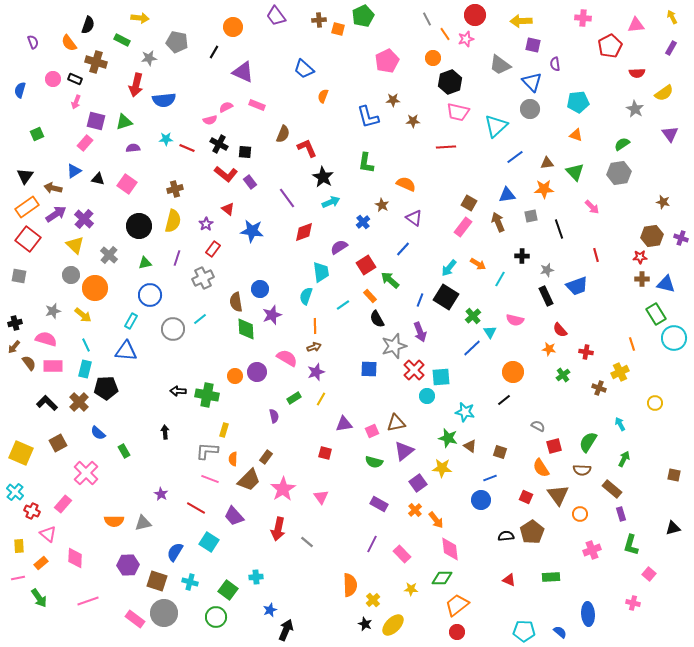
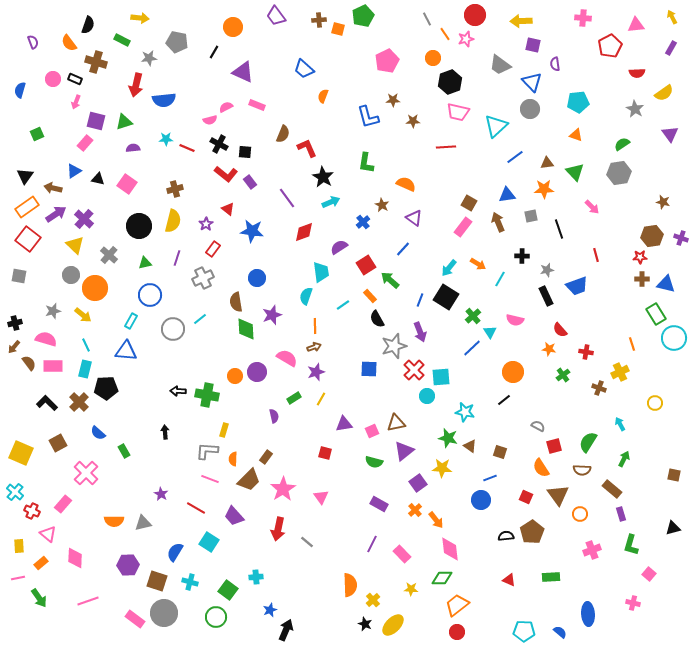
blue circle at (260, 289): moved 3 px left, 11 px up
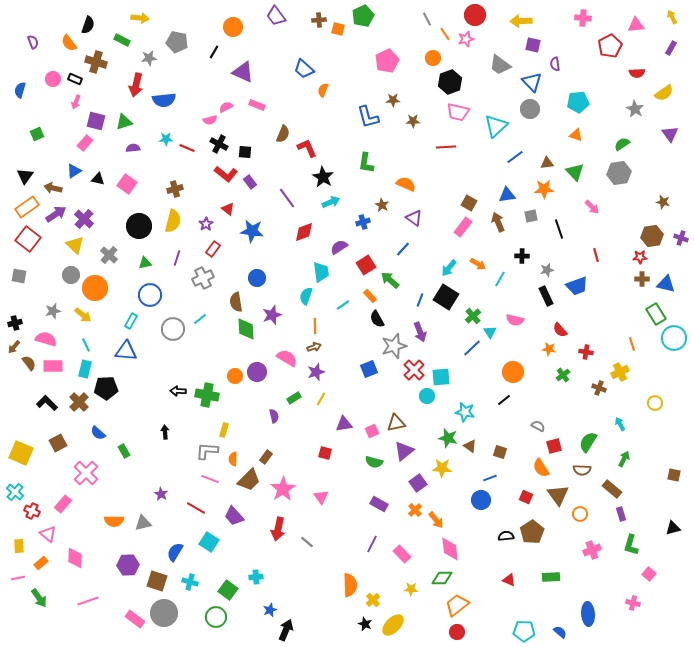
orange semicircle at (323, 96): moved 6 px up
blue cross at (363, 222): rotated 24 degrees clockwise
blue square at (369, 369): rotated 24 degrees counterclockwise
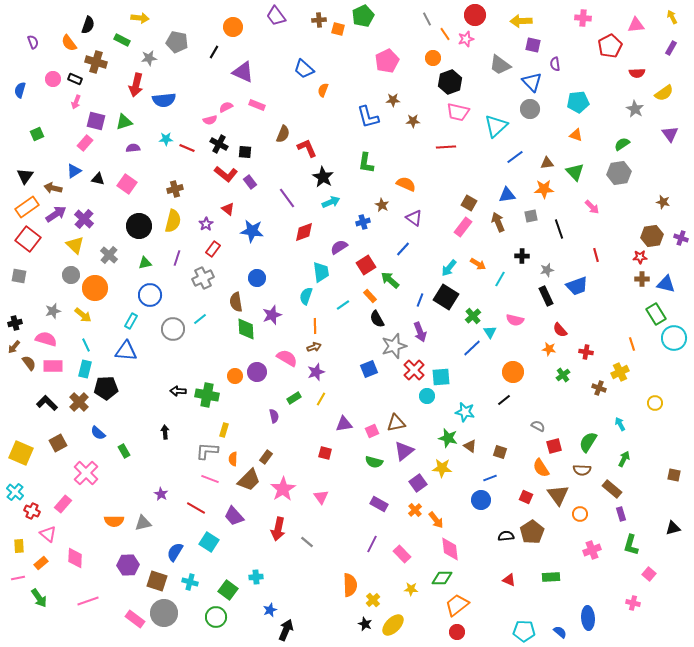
blue ellipse at (588, 614): moved 4 px down
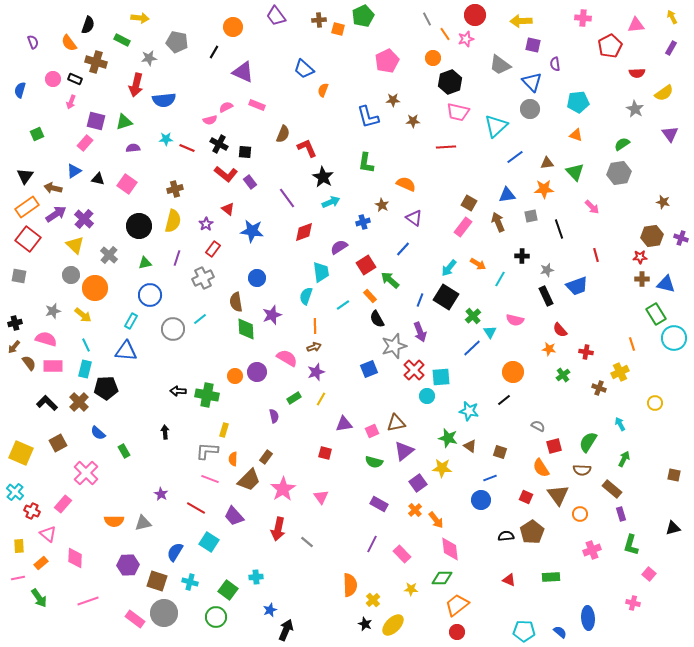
pink arrow at (76, 102): moved 5 px left
cyan star at (465, 412): moved 4 px right, 1 px up
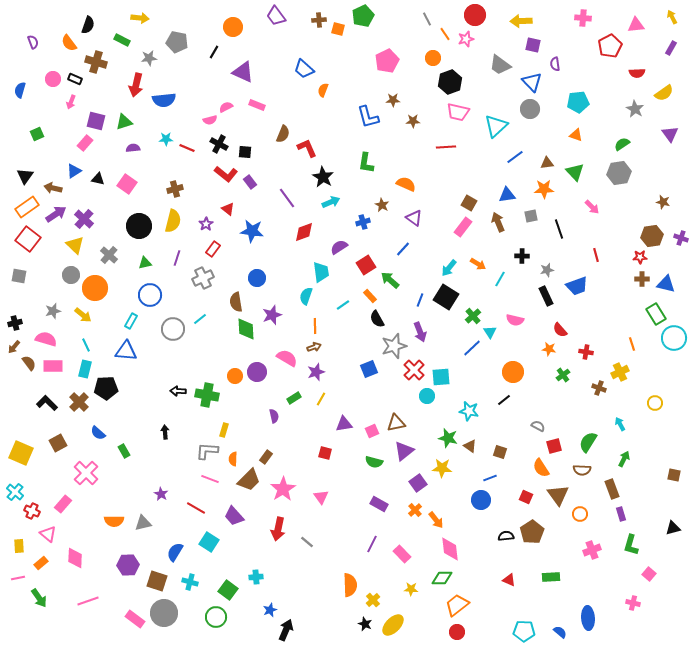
brown rectangle at (612, 489): rotated 30 degrees clockwise
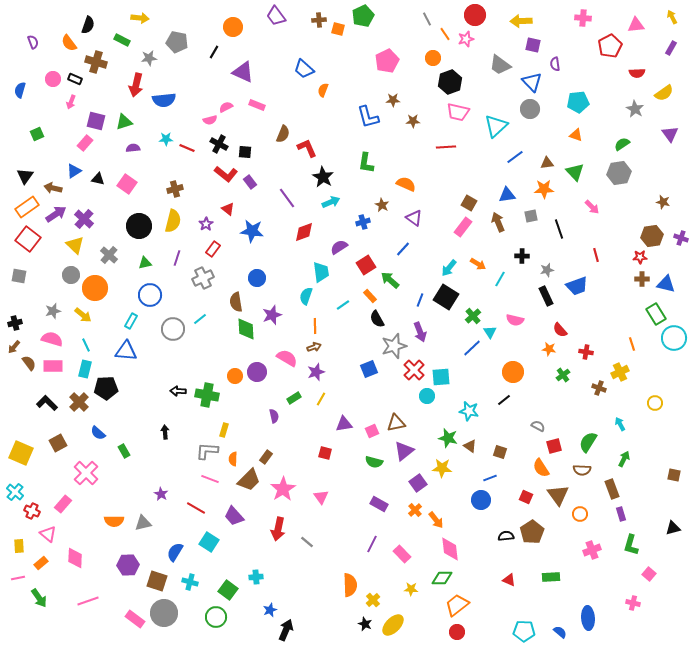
pink semicircle at (46, 339): moved 6 px right
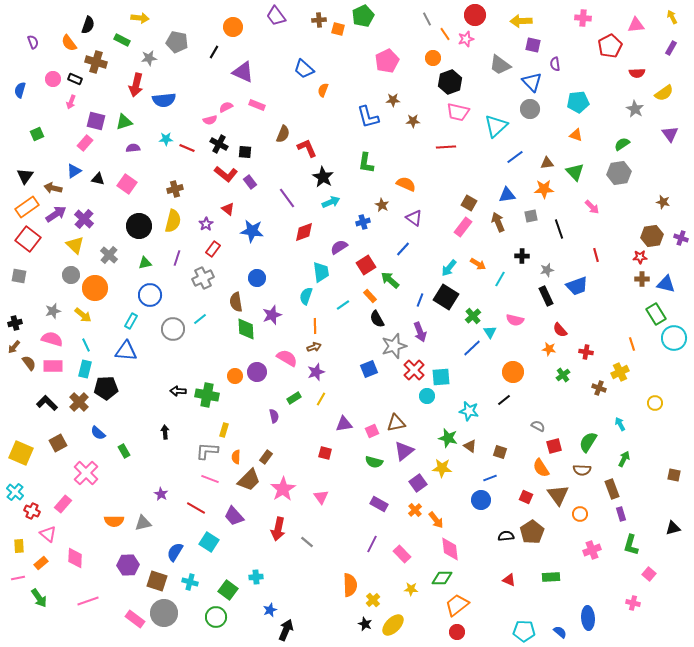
orange semicircle at (233, 459): moved 3 px right, 2 px up
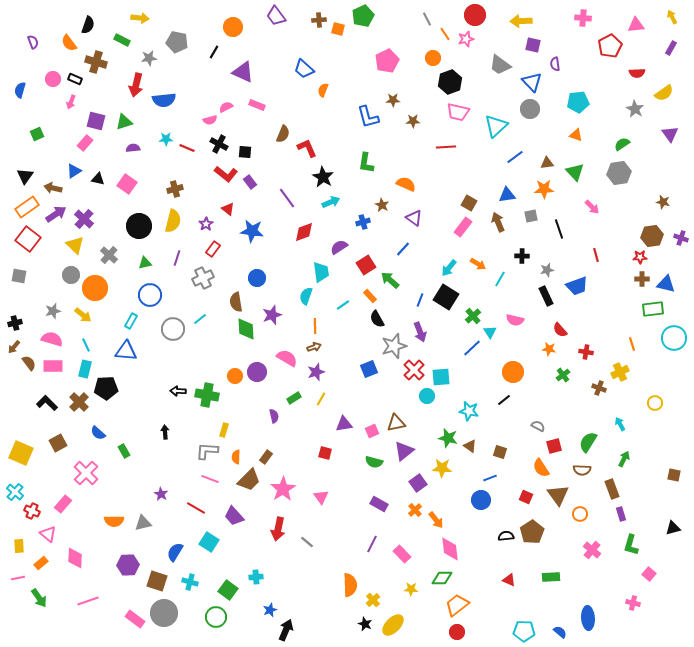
green rectangle at (656, 314): moved 3 px left, 5 px up; rotated 65 degrees counterclockwise
pink cross at (592, 550): rotated 30 degrees counterclockwise
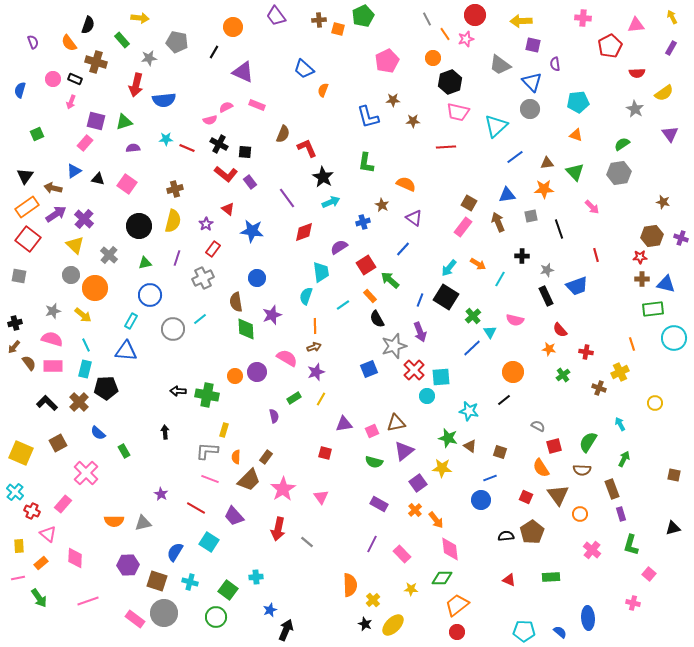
green rectangle at (122, 40): rotated 21 degrees clockwise
